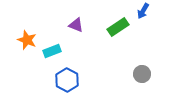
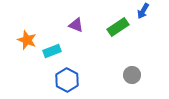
gray circle: moved 10 px left, 1 px down
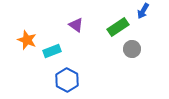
purple triangle: rotated 14 degrees clockwise
gray circle: moved 26 px up
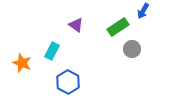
orange star: moved 5 px left, 23 px down
cyan rectangle: rotated 42 degrees counterclockwise
blue hexagon: moved 1 px right, 2 px down
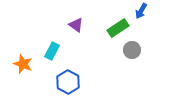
blue arrow: moved 2 px left
green rectangle: moved 1 px down
gray circle: moved 1 px down
orange star: moved 1 px right, 1 px down
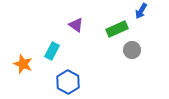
green rectangle: moved 1 px left, 1 px down; rotated 10 degrees clockwise
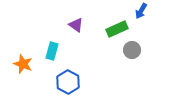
cyan rectangle: rotated 12 degrees counterclockwise
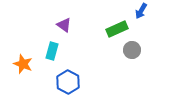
purple triangle: moved 12 px left
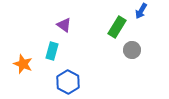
green rectangle: moved 2 px up; rotated 35 degrees counterclockwise
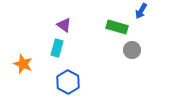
green rectangle: rotated 75 degrees clockwise
cyan rectangle: moved 5 px right, 3 px up
